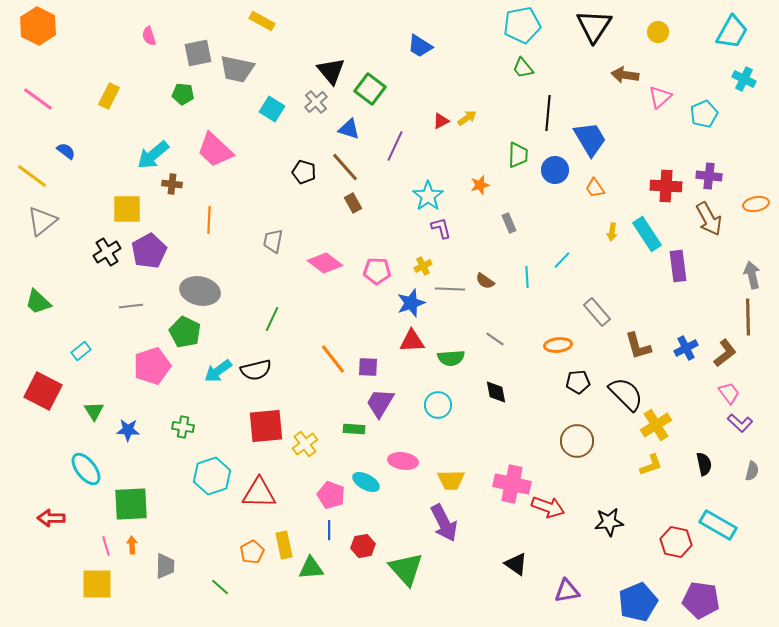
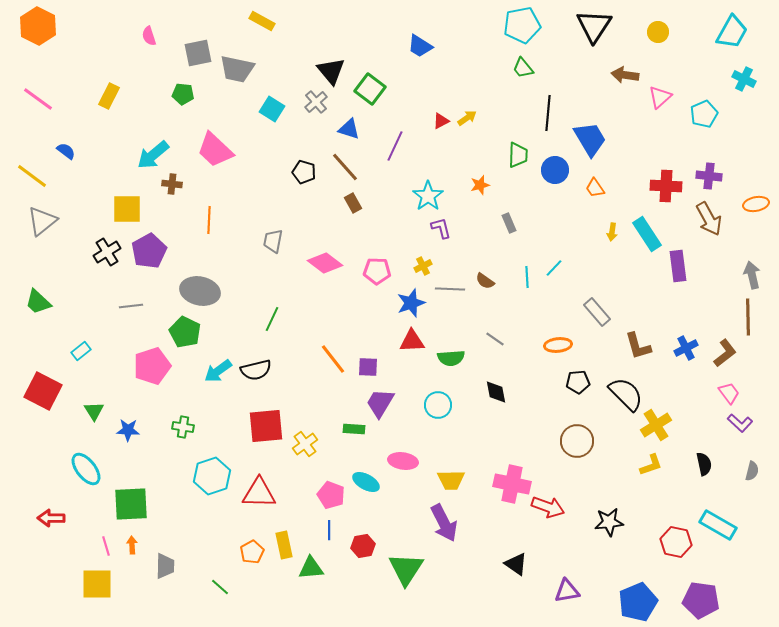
cyan line at (562, 260): moved 8 px left, 8 px down
green triangle at (406, 569): rotated 15 degrees clockwise
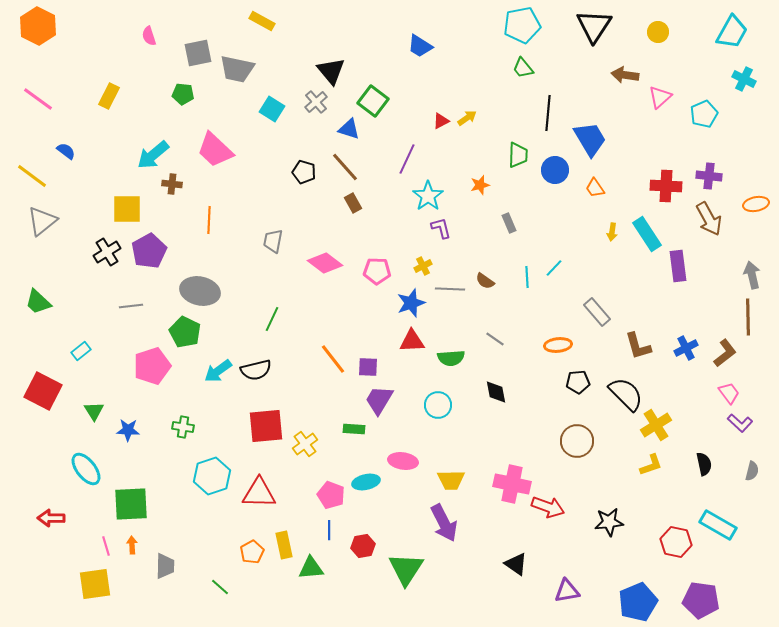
green square at (370, 89): moved 3 px right, 12 px down
purple line at (395, 146): moved 12 px right, 13 px down
purple trapezoid at (380, 403): moved 1 px left, 3 px up
cyan ellipse at (366, 482): rotated 40 degrees counterclockwise
yellow square at (97, 584): moved 2 px left; rotated 8 degrees counterclockwise
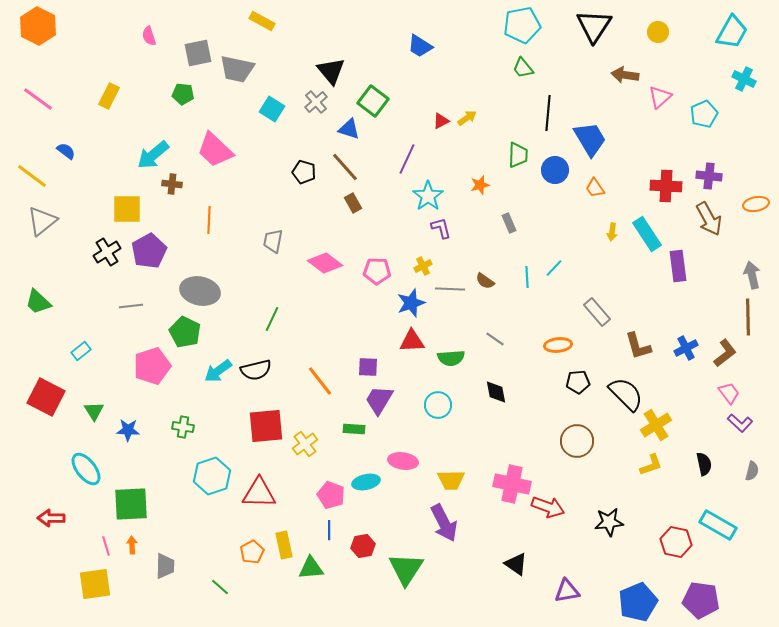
orange line at (333, 359): moved 13 px left, 22 px down
red square at (43, 391): moved 3 px right, 6 px down
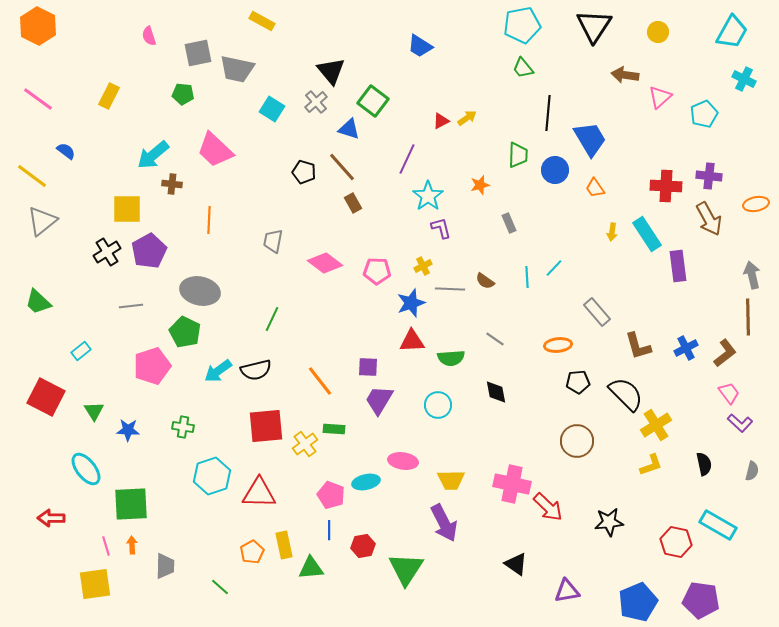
brown line at (345, 167): moved 3 px left
green rectangle at (354, 429): moved 20 px left
red arrow at (548, 507): rotated 24 degrees clockwise
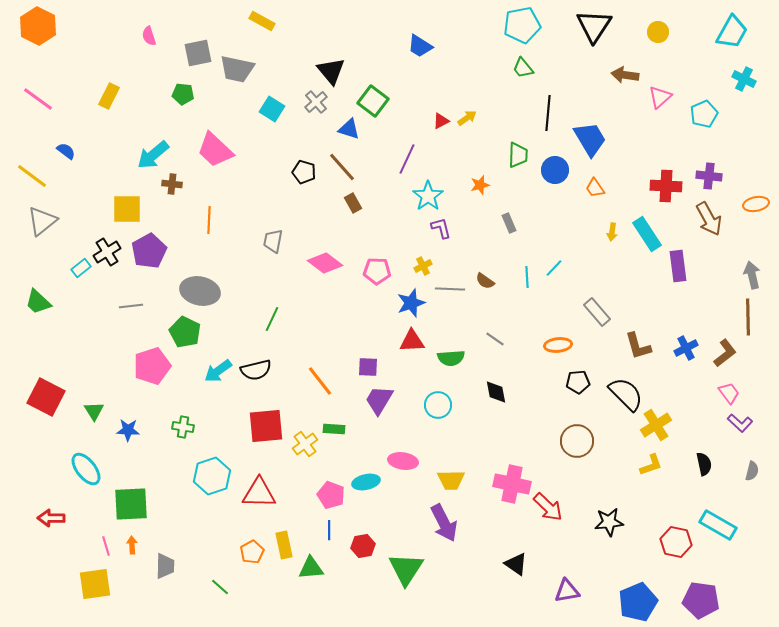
cyan rectangle at (81, 351): moved 83 px up
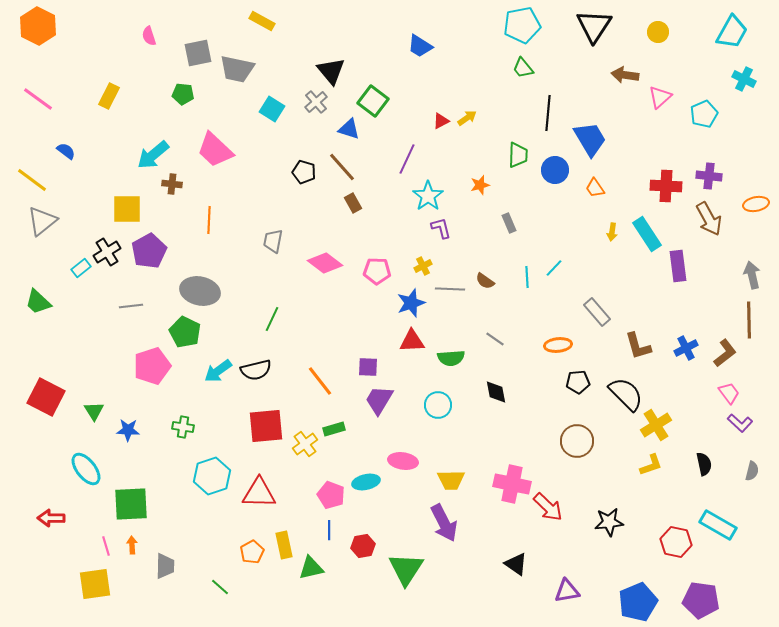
yellow line at (32, 176): moved 4 px down
brown line at (748, 317): moved 1 px right, 3 px down
green rectangle at (334, 429): rotated 20 degrees counterclockwise
green triangle at (311, 568): rotated 8 degrees counterclockwise
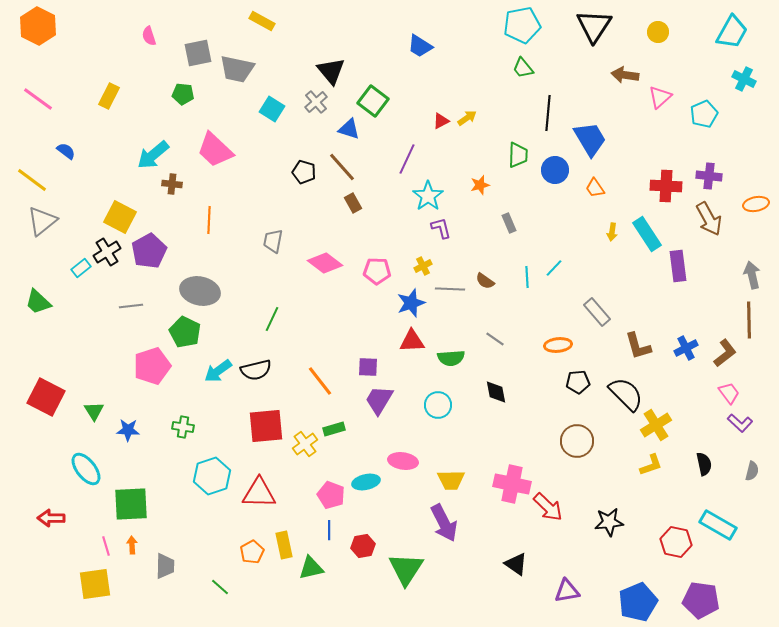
yellow square at (127, 209): moved 7 px left, 8 px down; rotated 28 degrees clockwise
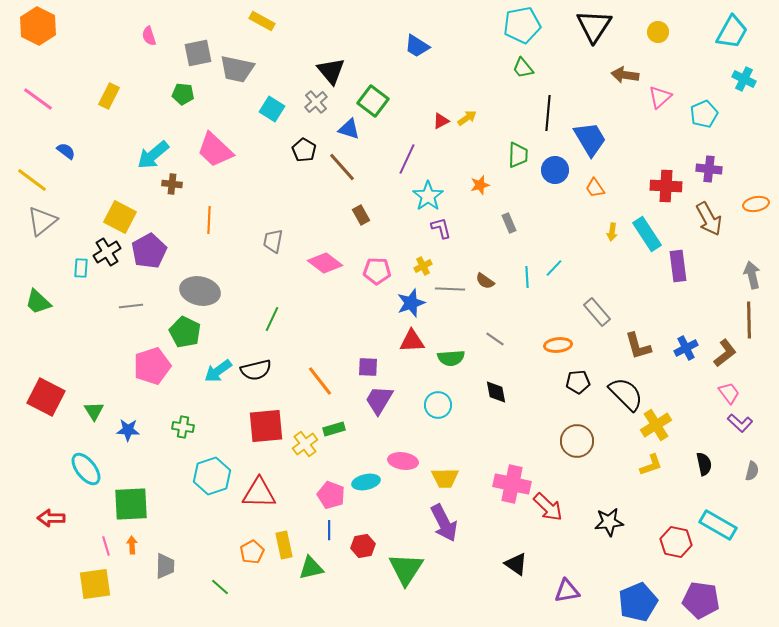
blue trapezoid at (420, 46): moved 3 px left
black pentagon at (304, 172): moved 22 px up; rotated 15 degrees clockwise
purple cross at (709, 176): moved 7 px up
brown rectangle at (353, 203): moved 8 px right, 12 px down
cyan rectangle at (81, 268): rotated 48 degrees counterclockwise
yellow trapezoid at (451, 480): moved 6 px left, 2 px up
